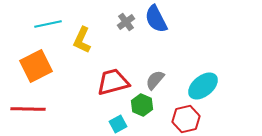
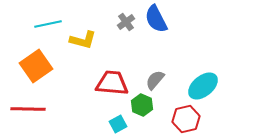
yellow L-shape: moved 1 px right; rotated 100 degrees counterclockwise
orange square: rotated 8 degrees counterclockwise
red trapezoid: moved 1 px left, 1 px down; rotated 20 degrees clockwise
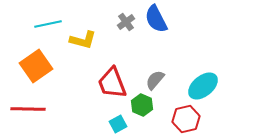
red trapezoid: rotated 116 degrees counterclockwise
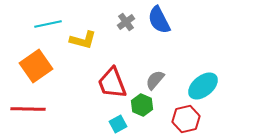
blue semicircle: moved 3 px right, 1 px down
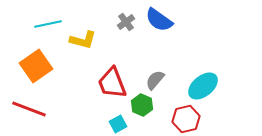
blue semicircle: rotated 28 degrees counterclockwise
red line: moved 1 px right; rotated 20 degrees clockwise
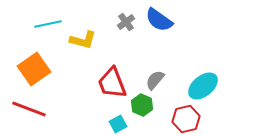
orange square: moved 2 px left, 3 px down
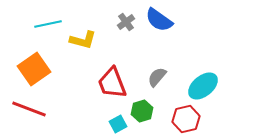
gray semicircle: moved 2 px right, 3 px up
green hexagon: moved 6 px down; rotated 20 degrees clockwise
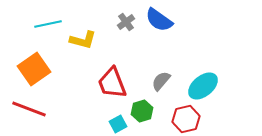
gray semicircle: moved 4 px right, 4 px down
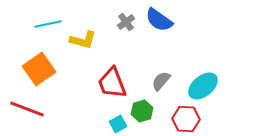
orange square: moved 5 px right
red line: moved 2 px left
red hexagon: rotated 16 degrees clockwise
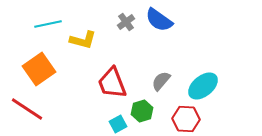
red line: rotated 12 degrees clockwise
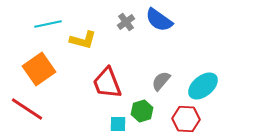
red trapezoid: moved 5 px left
cyan square: rotated 30 degrees clockwise
